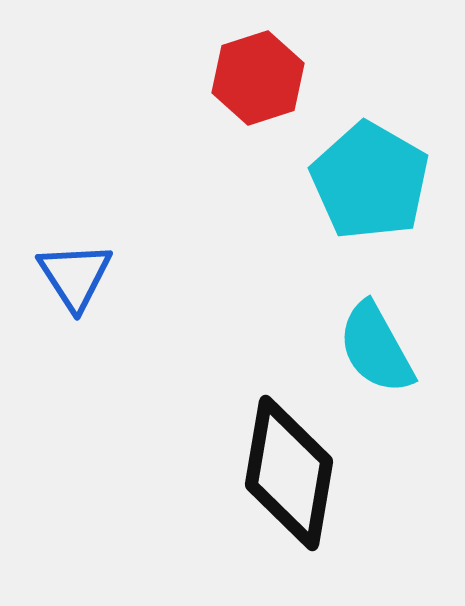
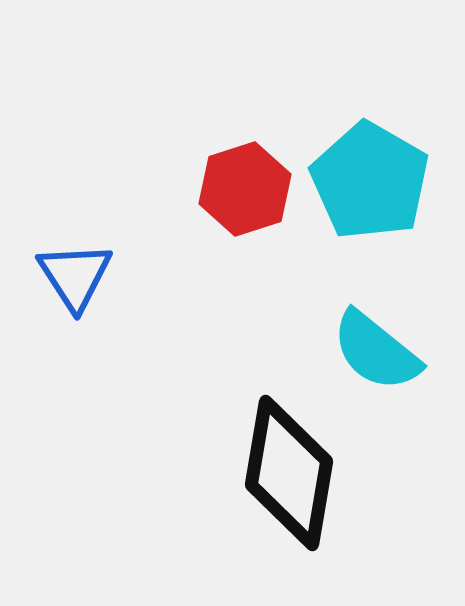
red hexagon: moved 13 px left, 111 px down
cyan semicircle: moved 3 px down; rotated 22 degrees counterclockwise
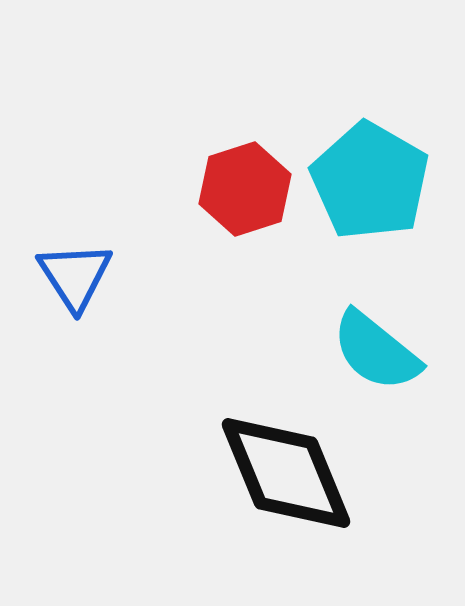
black diamond: moved 3 px left; rotated 32 degrees counterclockwise
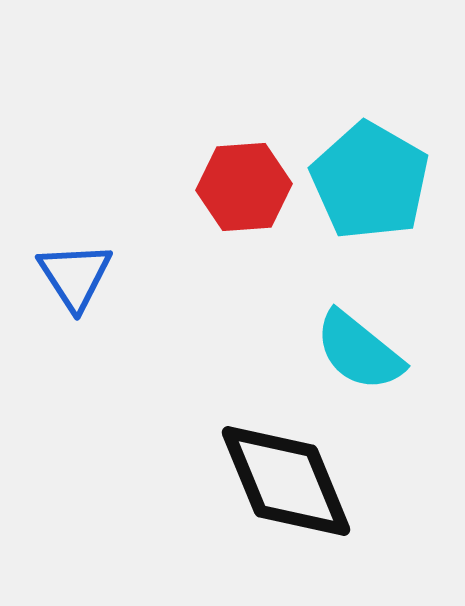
red hexagon: moved 1 px left, 2 px up; rotated 14 degrees clockwise
cyan semicircle: moved 17 px left
black diamond: moved 8 px down
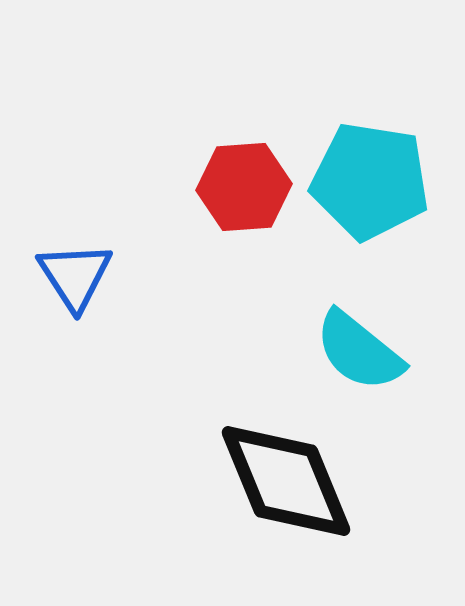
cyan pentagon: rotated 21 degrees counterclockwise
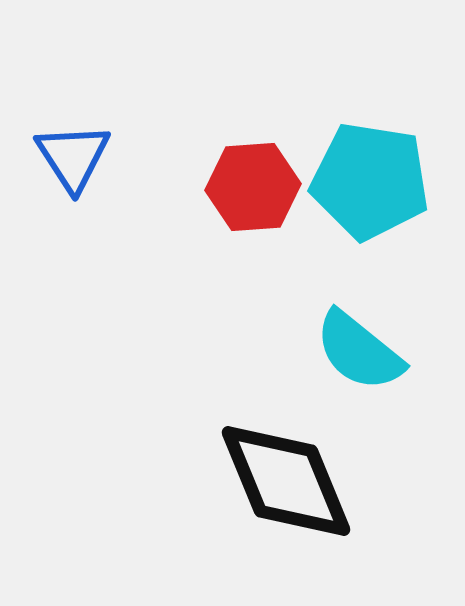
red hexagon: moved 9 px right
blue triangle: moved 2 px left, 119 px up
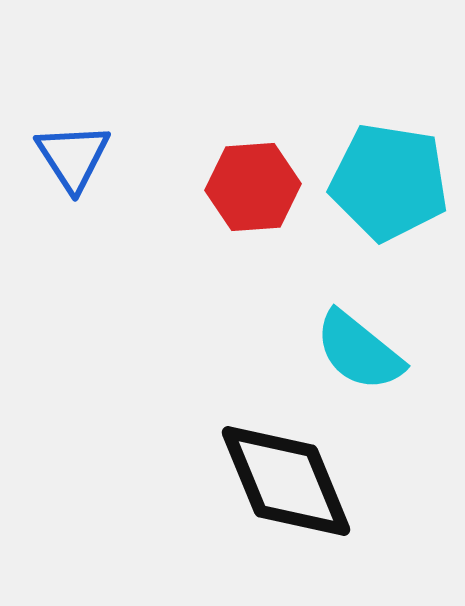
cyan pentagon: moved 19 px right, 1 px down
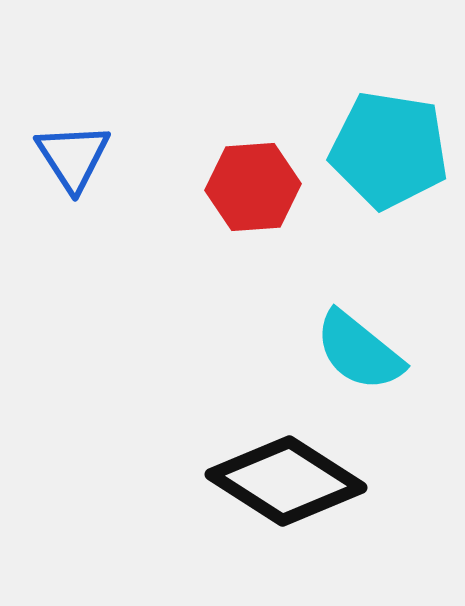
cyan pentagon: moved 32 px up
black diamond: rotated 35 degrees counterclockwise
